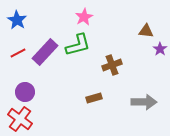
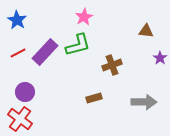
purple star: moved 9 px down
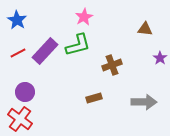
brown triangle: moved 1 px left, 2 px up
purple rectangle: moved 1 px up
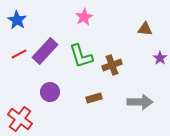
green L-shape: moved 3 px right, 11 px down; rotated 88 degrees clockwise
red line: moved 1 px right, 1 px down
purple circle: moved 25 px right
gray arrow: moved 4 px left
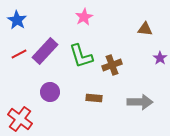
brown rectangle: rotated 21 degrees clockwise
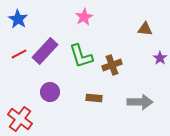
blue star: moved 1 px right, 1 px up
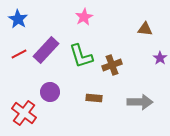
purple rectangle: moved 1 px right, 1 px up
red cross: moved 4 px right, 6 px up
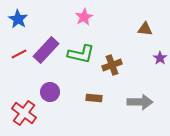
green L-shape: moved 2 px up; rotated 60 degrees counterclockwise
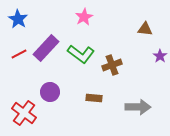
purple rectangle: moved 2 px up
green L-shape: rotated 24 degrees clockwise
purple star: moved 2 px up
gray arrow: moved 2 px left, 5 px down
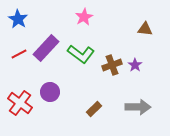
purple star: moved 25 px left, 9 px down
brown rectangle: moved 11 px down; rotated 49 degrees counterclockwise
red cross: moved 4 px left, 10 px up
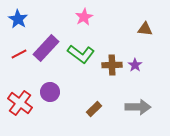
brown cross: rotated 18 degrees clockwise
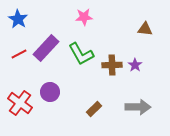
pink star: rotated 24 degrees clockwise
green L-shape: rotated 24 degrees clockwise
